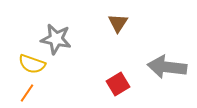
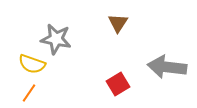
orange line: moved 2 px right
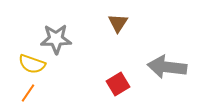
gray star: rotated 12 degrees counterclockwise
orange line: moved 1 px left
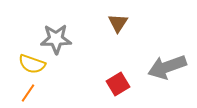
gray arrow: rotated 27 degrees counterclockwise
